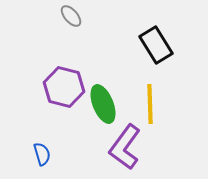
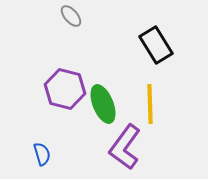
purple hexagon: moved 1 px right, 2 px down
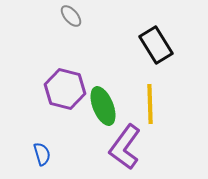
green ellipse: moved 2 px down
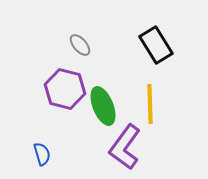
gray ellipse: moved 9 px right, 29 px down
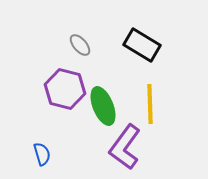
black rectangle: moved 14 px left; rotated 27 degrees counterclockwise
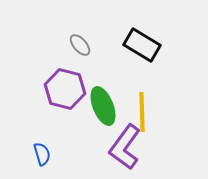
yellow line: moved 8 px left, 8 px down
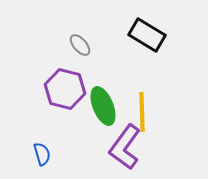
black rectangle: moved 5 px right, 10 px up
